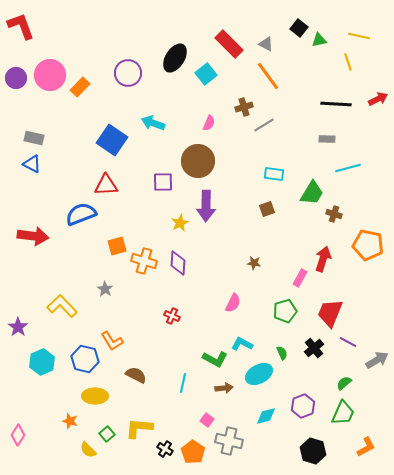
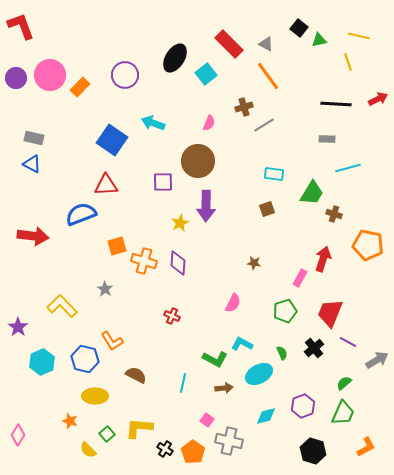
purple circle at (128, 73): moved 3 px left, 2 px down
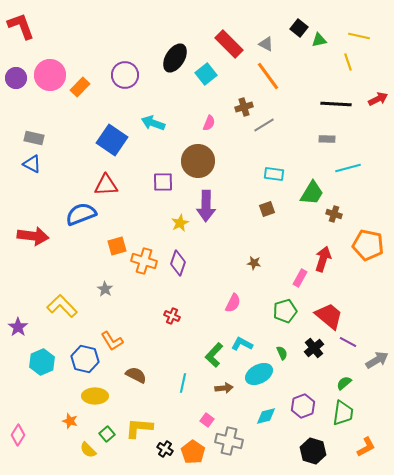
purple diamond at (178, 263): rotated 15 degrees clockwise
red trapezoid at (330, 313): moved 1 px left, 3 px down; rotated 108 degrees clockwise
green L-shape at (215, 359): moved 1 px left, 4 px up; rotated 105 degrees clockwise
green trapezoid at (343, 413): rotated 16 degrees counterclockwise
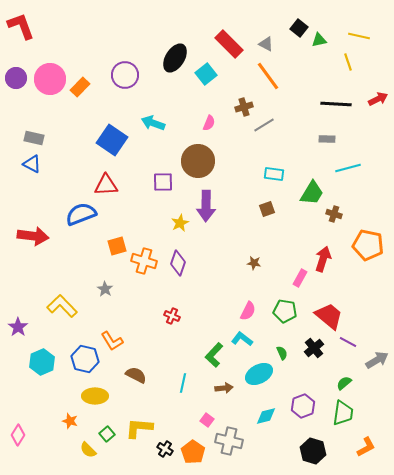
pink circle at (50, 75): moved 4 px down
pink semicircle at (233, 303): moved 15 px right, 8 px down
green pentagon at (285, 311): rotated 25 degrees clockwise
cyan L-shape at (242, 344): moved 5 px up; rotated 10 degrees clockwise
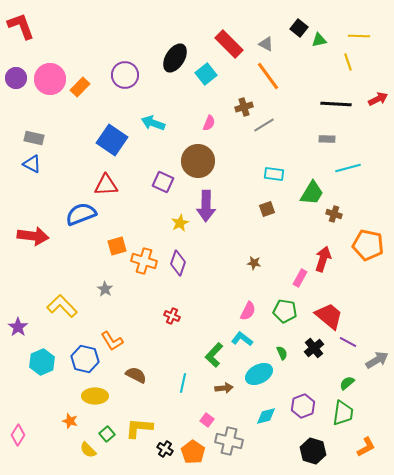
yellow line at (359, 36): rotated 10 degrees counterclockwise
purple square at (163, 182): rotated 25 degrees clockwise
green semicircle at (344, 383): moved 3 px right
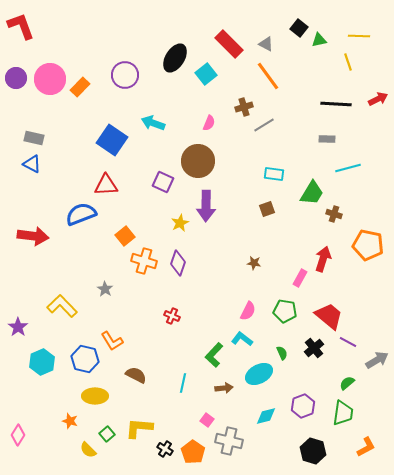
orange square at (117, 246): moved 8 px right, 10 px up; rotated 24 degrees counterclockwise
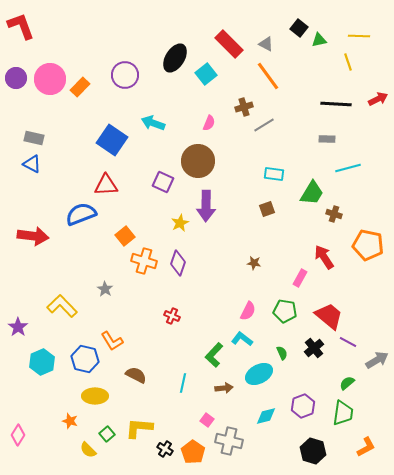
red arrow at (323, 259): moved 1 px right, 2 px up; rotated 50 degrees counterclockwise
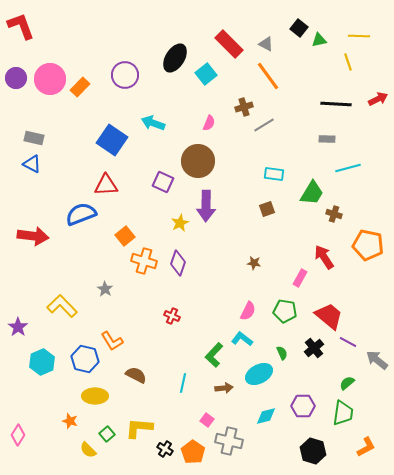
gray arrow at (377, 360): rotated 110 degrees counterclockwise
purple hexagon at (303, 406): rotated 20 degrees clockwise
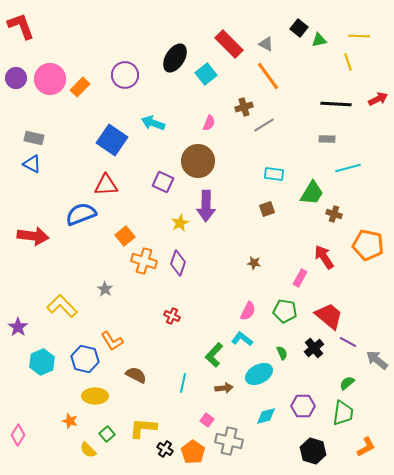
yellow L-shape at (139, 428): moved 4 px right
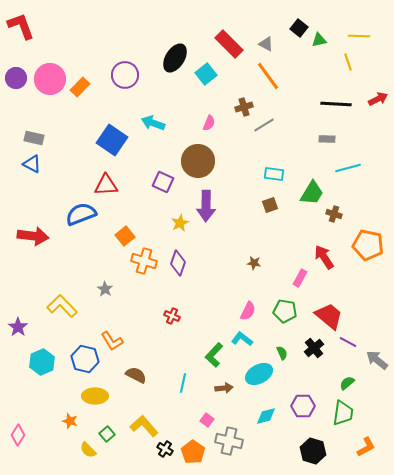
brown square at (267, 209): moved 3 px right, 4 px up
yellow L-shape at (143, 428): moved 1 px right, 2 px up; rotated 44 degrees clockwise
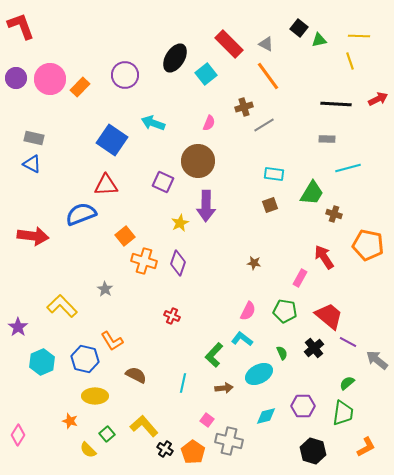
yellow line at (348, 62): moved 2 px right, 1 px up
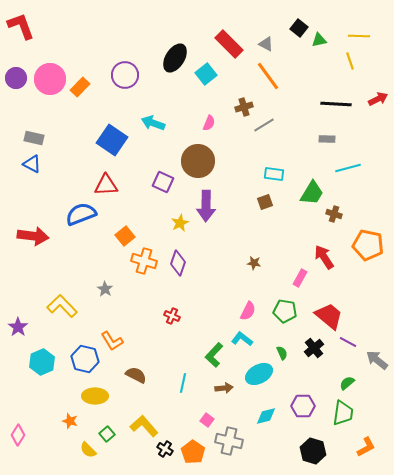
brown square at (270, 205): moved 5 px left, 3 px up
